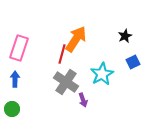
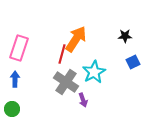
black star: rotated 24 degrees clockwise
cyan star: moved 8 px left, 2 px up
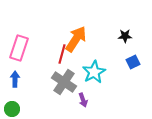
gray cross: moved 2 px left
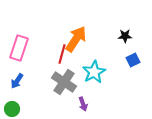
blue square: moved 2 px up
blue arrow: moved 2 px right, 2 px down; rotated 147 degrees counterclockwise
purple arrow: moved 4 px down
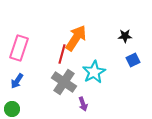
orange arrow: moved 1 px up
